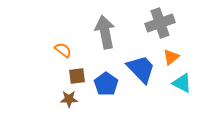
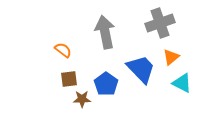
brown square: moved 8 px left, 3 px down
brown star: moved 13 px right
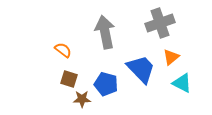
brown square: rotated 24 degrees clockwise
blue pentagon: rotated 20 degrees counterclockwise
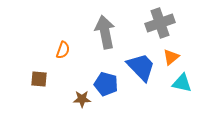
orange semicircle: rotated 72 degrees clockwise
blue trapezoid: moved 2 px up
brown square: moved 30 px left; rotated 12 degrees counterclockwise
cyan triangle: rotated 15 degrees counterclockwise
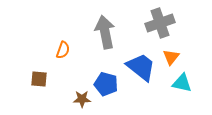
orange triangle: rotated 12 degrees counterclockwise
blue trapezoid: rotated 8 degrees counterclockwise
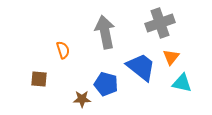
orange semicircle: rotated 36 degrees counterclockwise
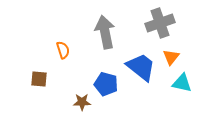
brown star: moved 3 px down
